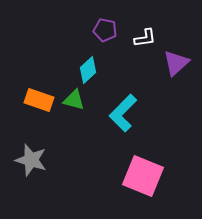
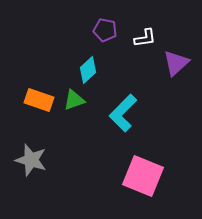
green triangle: rotated 35 degrees counterclockwise
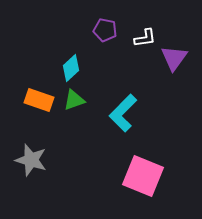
purple triangle: moved 2 px left, 5 px up; rotated 12 degrees counterclockwise
cyan diamond: moved 17 px left, 2 px up
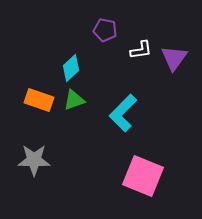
white L-shape: moved 4 px left, 12 px down
gray star: moved 3 px right; rotated 16 degrees counterclockwise
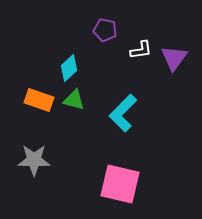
cyan diamond: moved 2 px left
green triangle: rotated 35 degrees clockwise
pink square: moved 23 px left, 8 px down; rotated 9 degrees counterclockwise
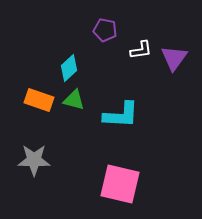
cyan L-shape: moved 2 px left, 2 px down; rotated 132 degrees counterclockwise
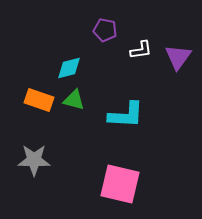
purple triangle: moved 4 px right, 1 px up
cyan diamond: rotated 28 degrees clockwise
cyan L-shape: moved 5 px right
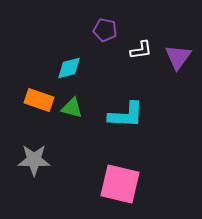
green triangle: moved 2 px left, 8 px down
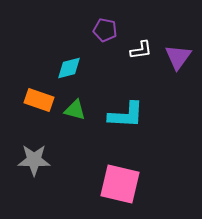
green triangle: moved 3 px right, 2 px down
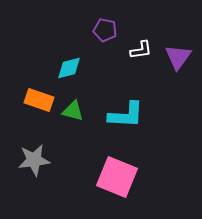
green triangle: moved 2 px left, 1 px down
gray star: rotated 8 degrees counterclockwise
pink square: moved 3 px left, 7 px up; rotated 9 degrees clockwise
